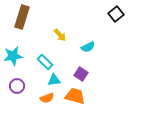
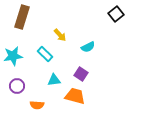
cyan rectangle: moved 8 px up
orange semicircle: moved 10 px left, 7 px down; rotated 24 degrees clockwise
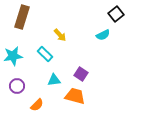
cyan semicircle: moved 15 px right, 12 px up
orange semicircle: rotated 48 degrees counterclockwise
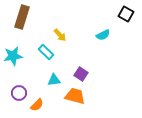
black square: moved 10 px right; rotated 21 degrees counterclockwise
cyan rectangle: moved 1 px right, 2 px up
purple circle: moved 2 px right, 7 px down
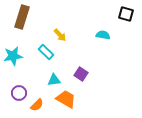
black square: rotated 14 degrees counterclockwise
cyan semicircle: rotated 144 degrees counterclockwise
orange trapezoid: moved 9 px left, 3 px down; rotated 15 degrees clockwise
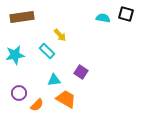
brown rectangle: rotated 65 degrees clockwise
cyan semicircle: moved 17 px up
cyan rectangle: moved 1 px right, 1 px up
cyan star: moved 2 px right, 1 px up
purple square: moved 2 px up
